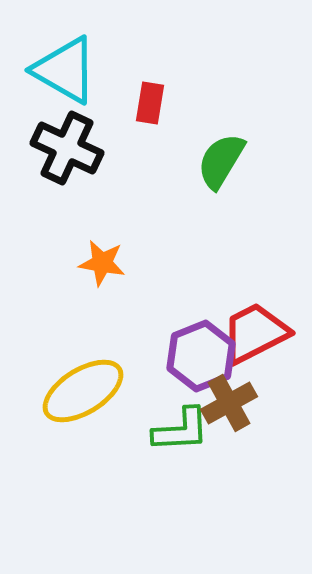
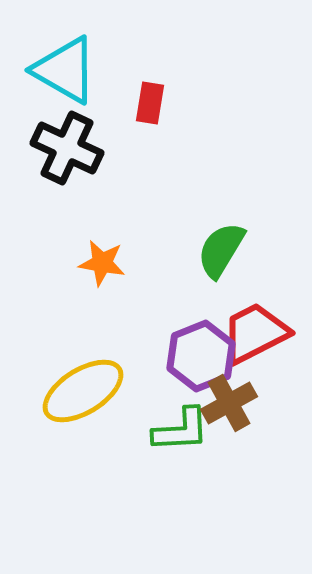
green semicircle: moved 89 px down
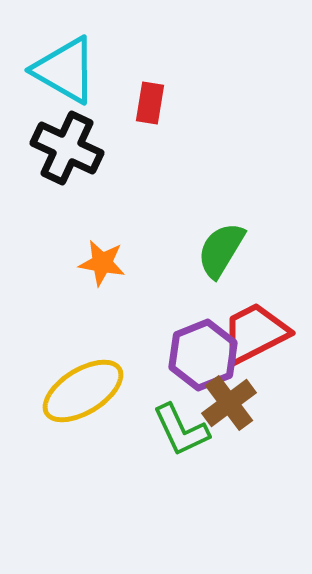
purple hexagon: moved 2 px right, 1 px up
brown cross: rotated 8 degrees counterclockwise
green L-shape: rotated 68 degrees clockwise
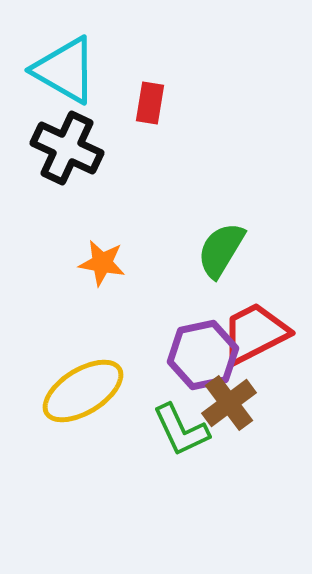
purple hexagon: rotated 10 degrees clockwise
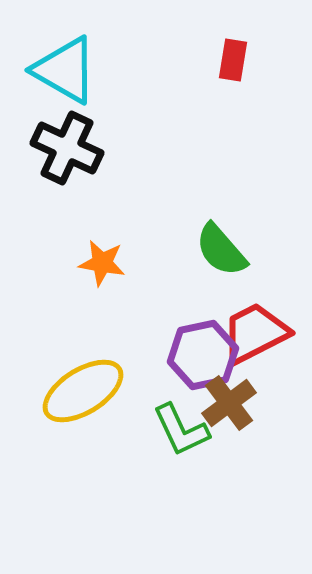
red rectangle: moved 83 px right, 43 px up
green semicircle: rotated 72 degrees counterclockwise
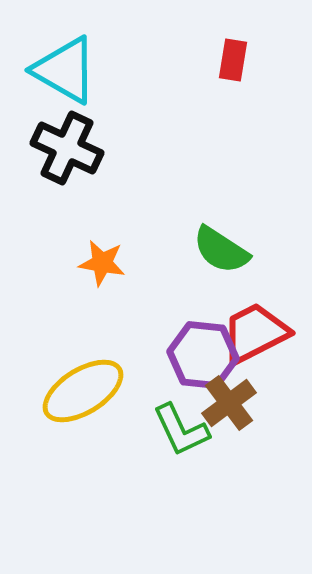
green semicircle: rotated 16 degrees counterclockwise
purple hexagon: rotated 18 degrees clockwise
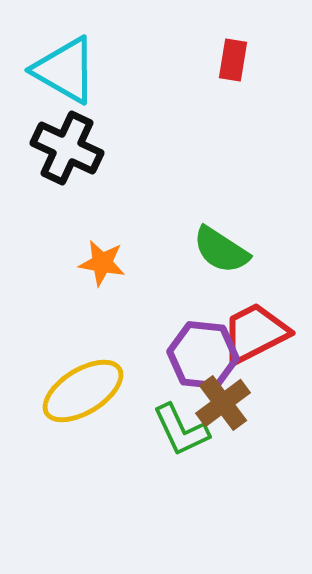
brown cross: moved 6 px left
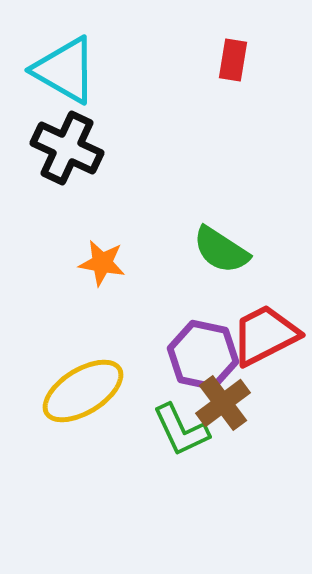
red trapezoid: moved 10 px right, 2 px down
purple hexagon: rotated 6 degrees clockwise
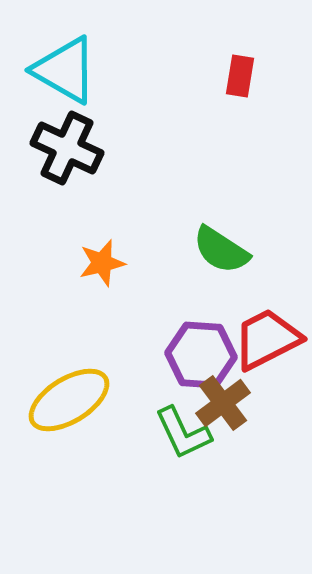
red rectangle: moved 7 px right, 16 px down
orange star: rotated 24 degrees counterclockwise
red trapezoid: moved 2 px right, 4 px down
purple hexagon: moved 2 px left; rotated 8 degrees counterclockwise
yellow ellipse: moved 14 px left, 9 px down
green L-shape: moved 2 px right, 3 px down
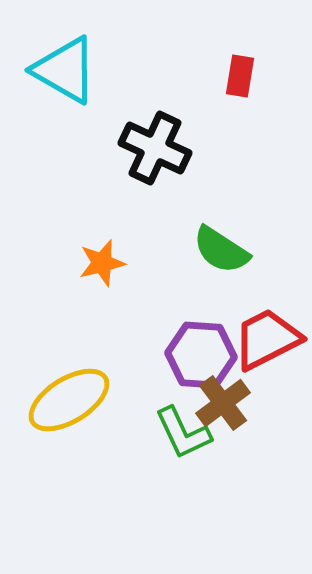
black cross: moved 88 px right
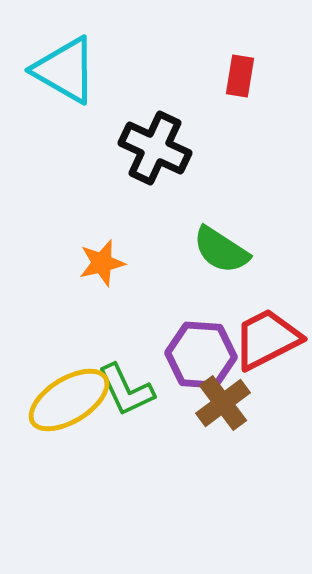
green L-shape: moved 57 px left, 43 px up
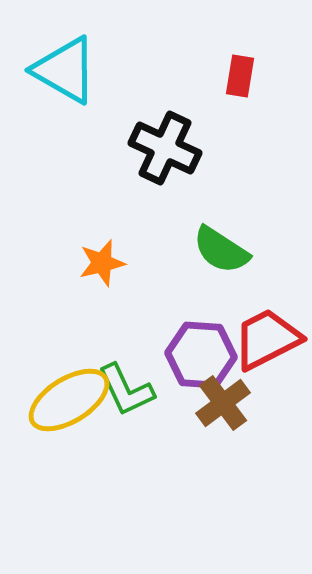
black cross: moved 10 px right
